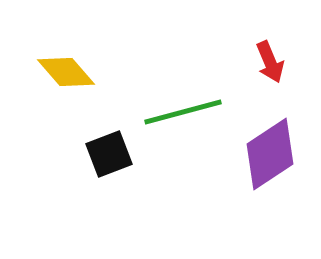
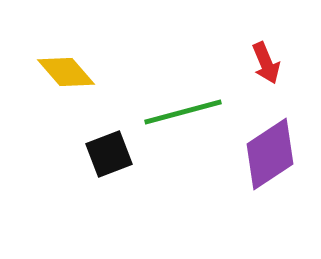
red arrow: moved 4 px left, 1 px down
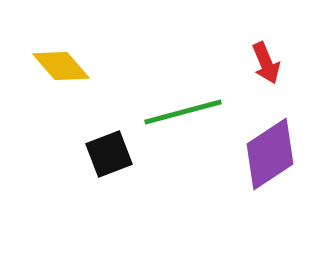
yellow diamond: moved 5 px left, 6 px up
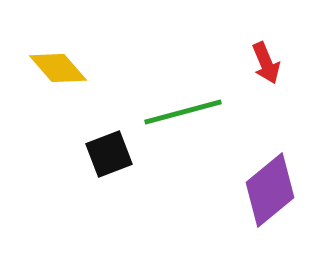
yellow diamond: moved 3 px left, 2 px down
purple diamond: moved 36 px down; rotated 6 degrees counterclockwise
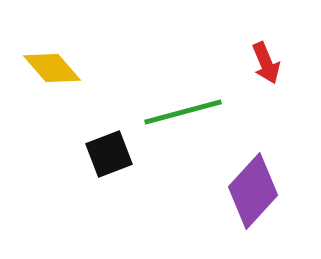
yellow diamond: moved 6 px left
purple diamond: moved 17 px left, 1 px down; rotated 8 degrees counterclockwise
